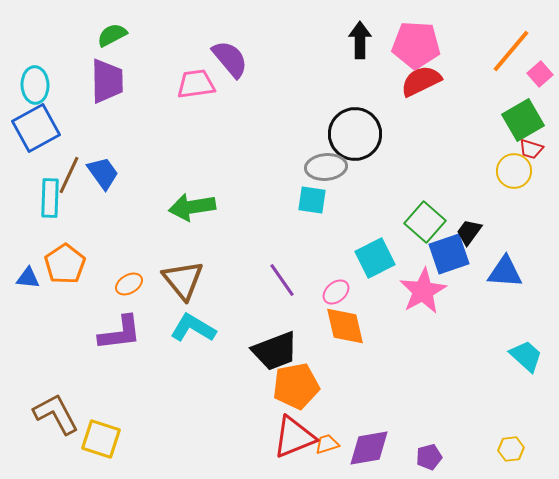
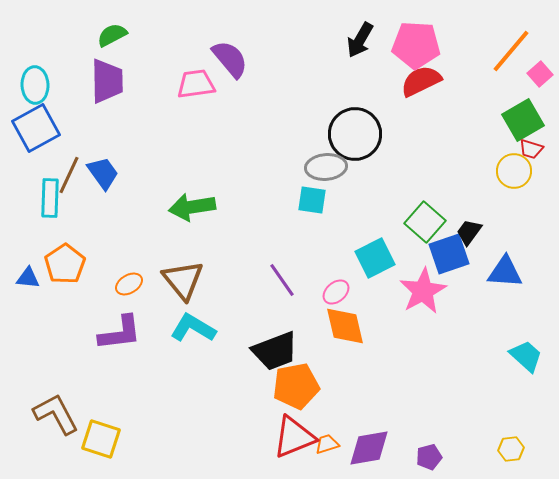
black arrow at (360, 40): rotated 150 degrees counterclockwise
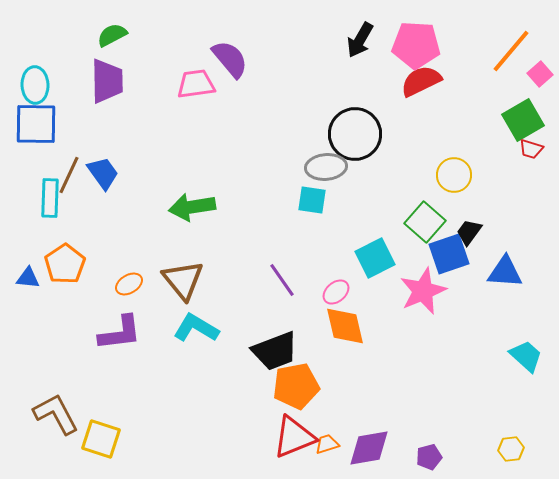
blue square at (36, 128): moved 4 px up; rotated 30 degrees clockwise
yellow circle at (514, 171): moved 60 px left, 4 px down
pink star at (423, 291): rotated 6 degrees clockwise
cyan L-shape at (193, 328): moved 3 px right
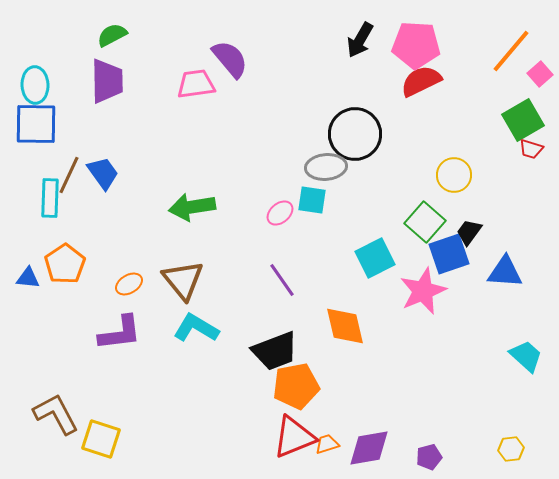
pink ellipse at (336, 292): moved 56 px left, 79 px up
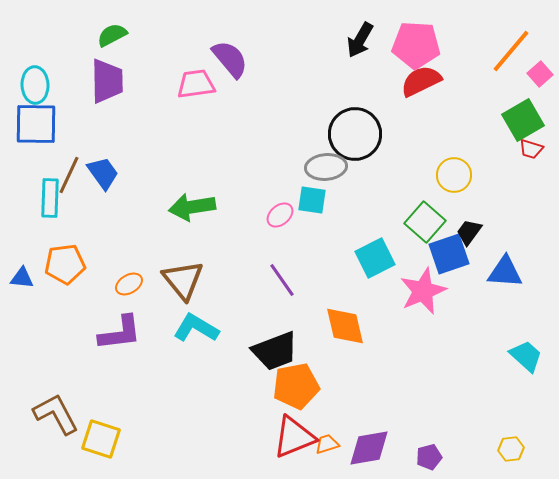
pink ellipse at (280, 213): moved 2 px down
orange pentagon at (65, 264): rotated 27 degrees clockwise
blue triangle at (28, 278): moved 6 px left
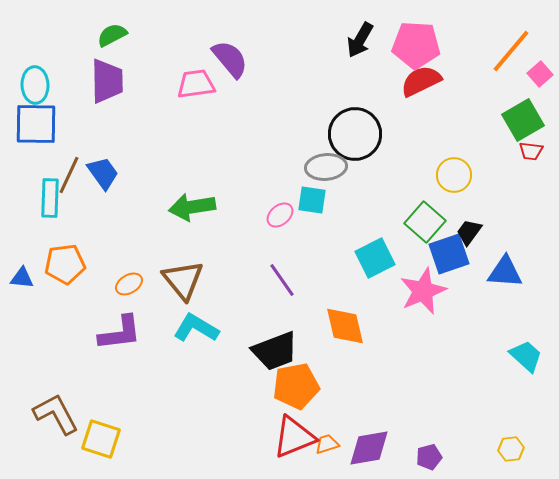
red trapezoid at (531, 149): moved 2 px down; rotated 10 degrees counterclockwise
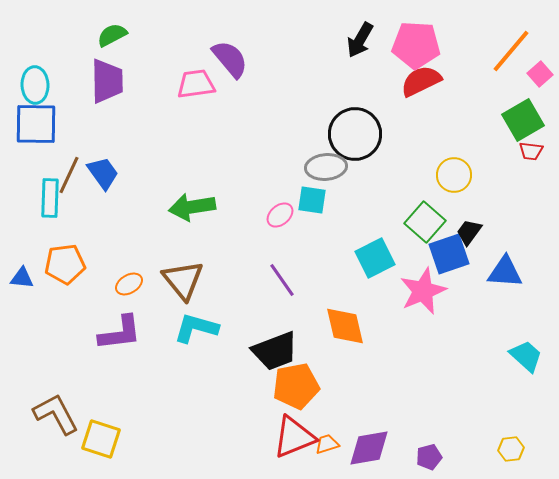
cyan L-shape at (196, 328): rotated 15 degrees counterclockwise
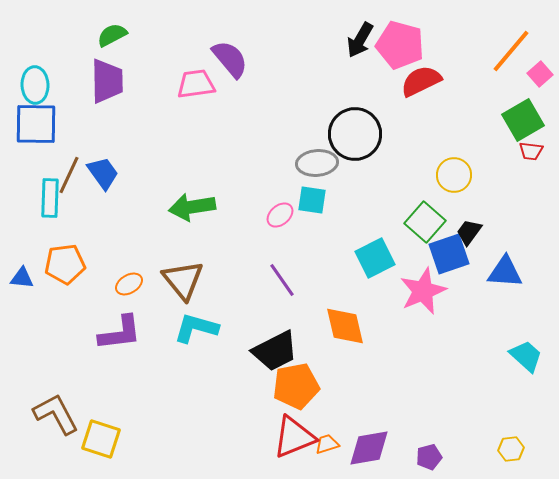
pink pentagon at (416, 45): moved 16 px left; rotated 12 degrees clockwise
gray ellipse at (326, 167): moved 9 px left, 4 px up
black trapezoid at (275, 351): rotated 6 degrees counterclockwise
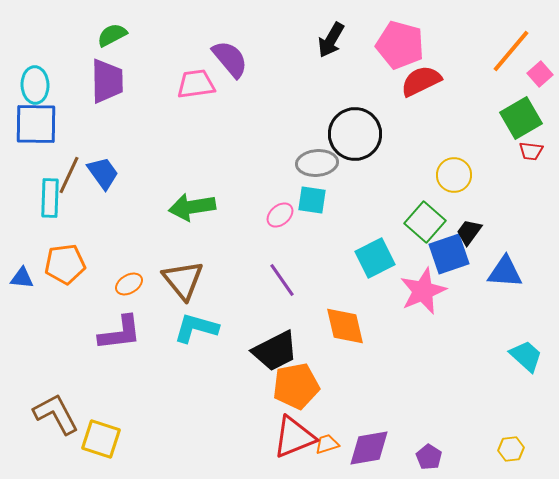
black arrow at (360, 40): moved 29 px left
green square at (523, 120): moved 2 px left, 2 px up
purple pentagon at (429, 457): rotated 25 degrees counterclockwise
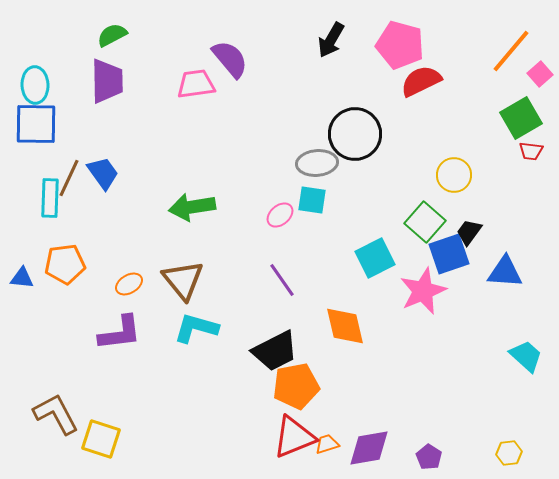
brown line at (69, 175): moved 3 px down
yellow hexagon at (511, 449): moved 2 px left, 4 px down
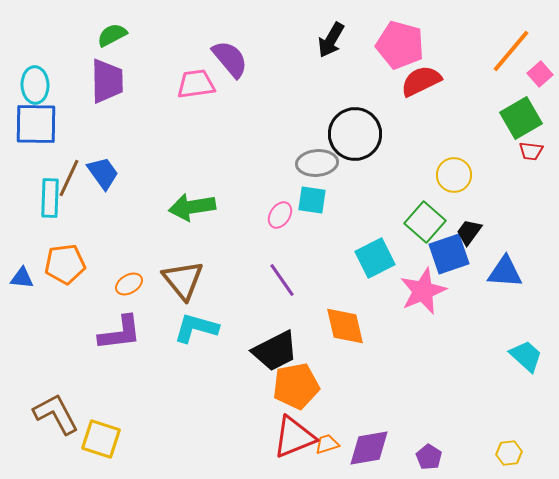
pink ellipse at (280, 215): rotated 16 degrees counterclockwise
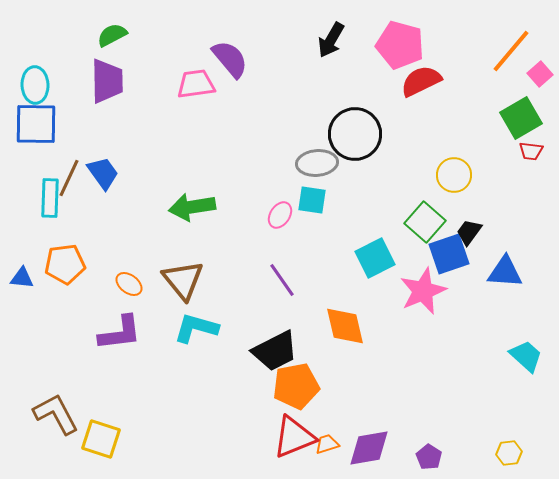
orange ellipse at (129, 284): rotated 68 degrees clockwise
